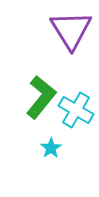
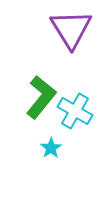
purple triangle: moved 1 px up
cyan cross: moved 1 px left, 1 px down
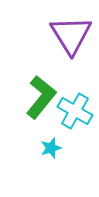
purple triangle: moved 6 px down
cyan star: rotated 15 degrees clockwise
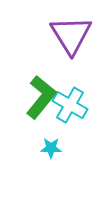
cyan cross: moved 5 px left, 6 px up
cyan star: rotated 20 degrees clockwise
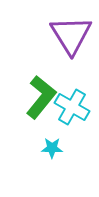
cyan cross: moved 2 px right, 2 px down
cyan star: moved 1 px right
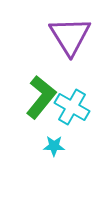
purple triangle: moved 1 px left, 1 px down
cyan star: moved 2 px right, 2 px up
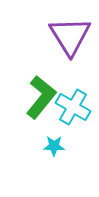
cyan cross: moved 1 px right
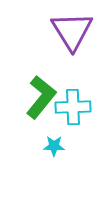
purple triangle: moved 2 px right, 5 px up
cyan cross: rotated 32 degrees counterclockwise
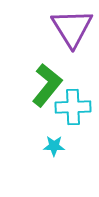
purple triangle: moved 3 px up
green L-shape: moved 6 px right, 12 px up
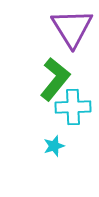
green L-shape: moved 8 px right, 6 px up
cyan star: rotated 20 degrees counterclockwise
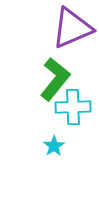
purple triangle: rotated 39 degrees clockwise
cyan star: rotated 15 degrees counterclockwise
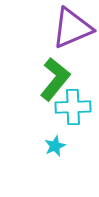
cyan star: moved 1 px right; rotated 10 degrees clockwise
